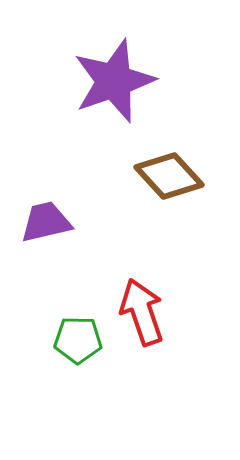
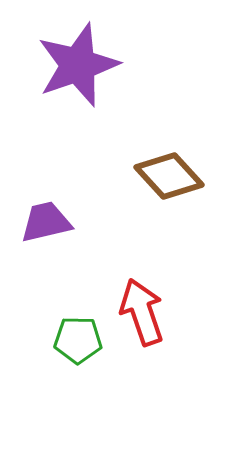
purple star: moved 36 px left, 16 px up
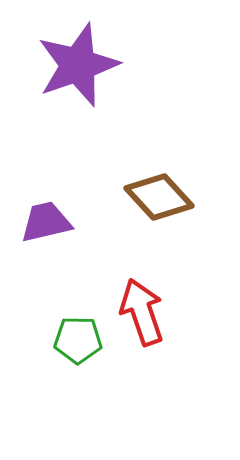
brown diamond: moved 10 px left, 21 px down
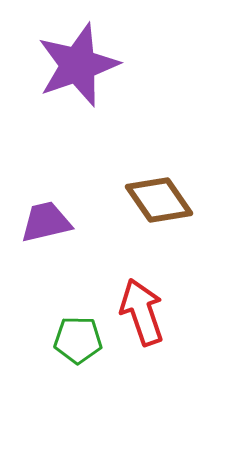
brown diamond: moved 3 px down; rotated 8 degrees clockwise
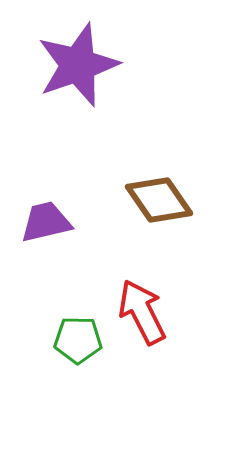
red arrow: rotated 8 degrees counterclockwise
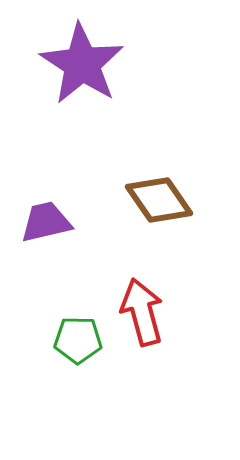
purple star: moved 4 px right, 1 px up; rotated 20 degrees counterclockwise
red arrow: rotated 12 degrees clockwise
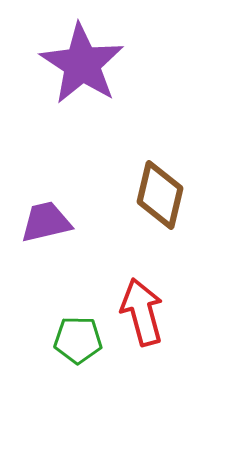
brown diamond: moved 1 px right, 5 px up; rotated 48 degrees clockwise
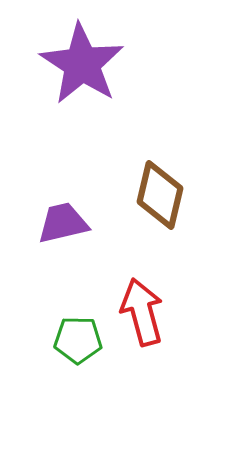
purple trapezoid: moved 17 px right, 1 px down
